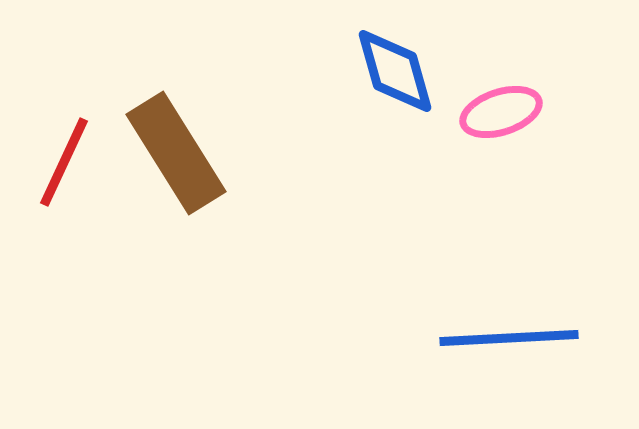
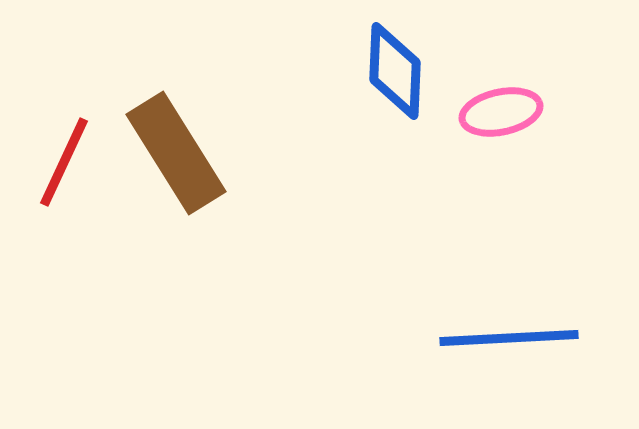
blue diamond: rotated 18 degrees clockwise
pink ellipse: rotated 6 degrees clockwise
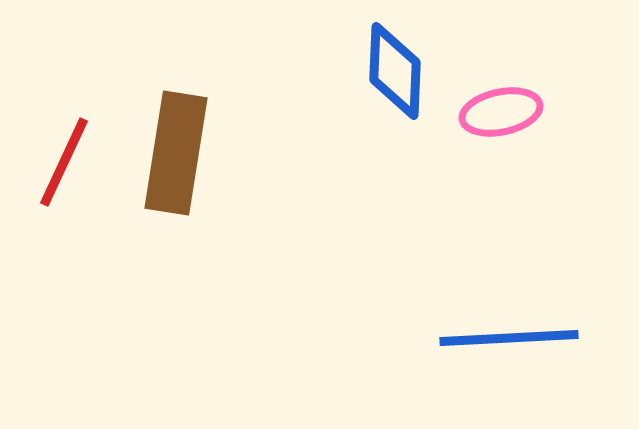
brown rectangle: rotated 41 degrees clockwise
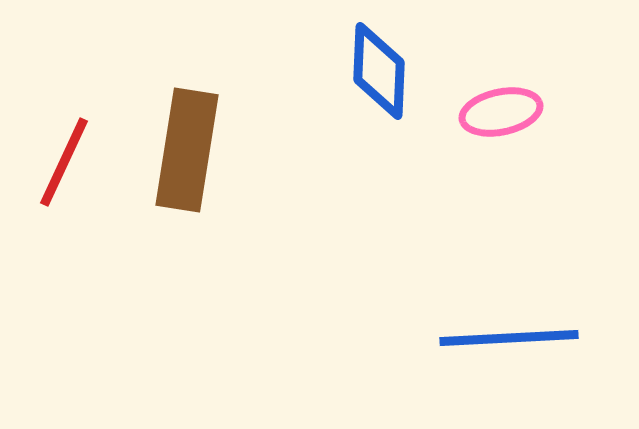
blue diamond: moved 16 px left
brown rectangle: moved 11 px right, 3 px up
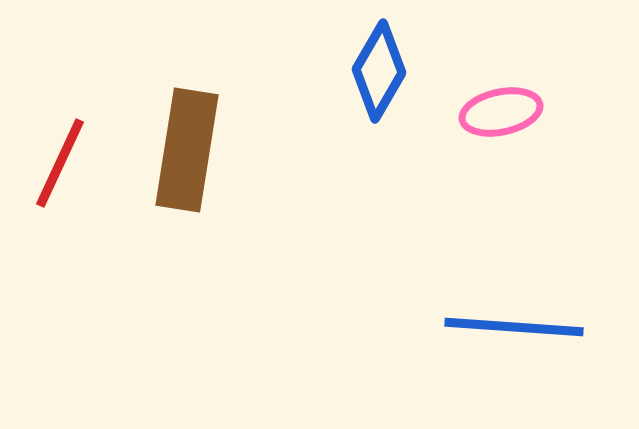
blue diamond: rotated 28 degrees clockwise
red line: moved 4 px left, 1 px down
blue line: moved 5 px right, 11 px up; rotated 7 degrees clockwise
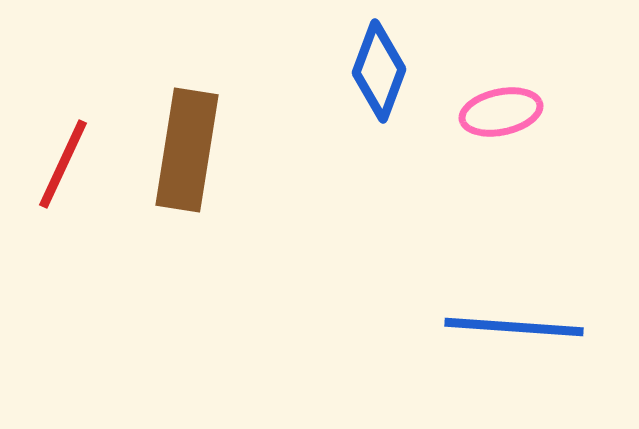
blue diamond: rotated 10 degrees counterclockwise
red line: moved 3 px right, 1 px down
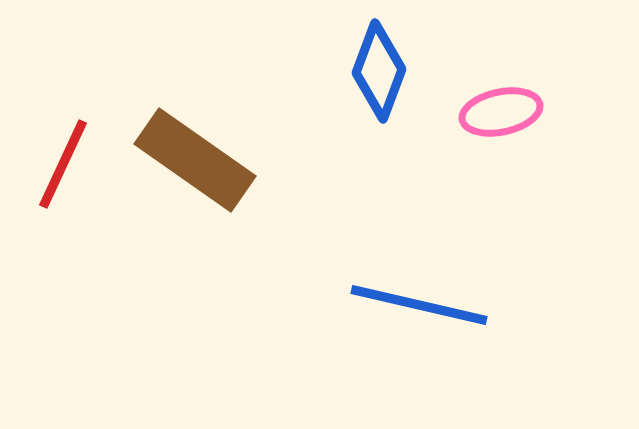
brown rectangle: moved 8 px right, 10 px down; rotated 64 degrees counterclockwise
blue line: moved 95 px left, 22 px up; rotated 9 degrees clockwise
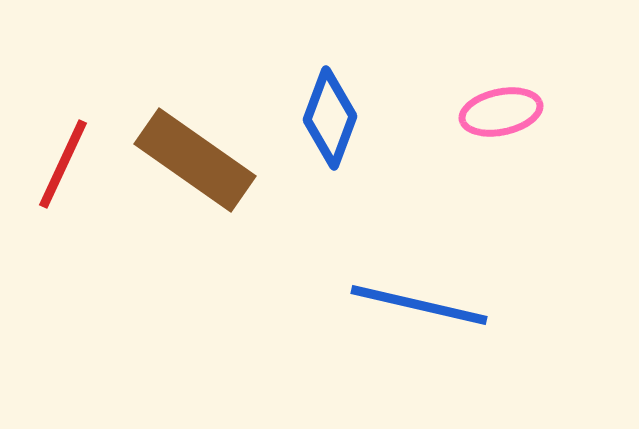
blue diamond: moved 49 px left, 47 px down
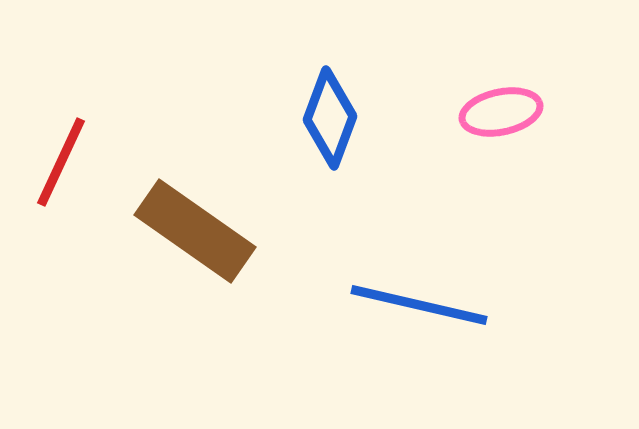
brown rectangle: moved 71 px down
red line: moved 2 px left, 2 px up
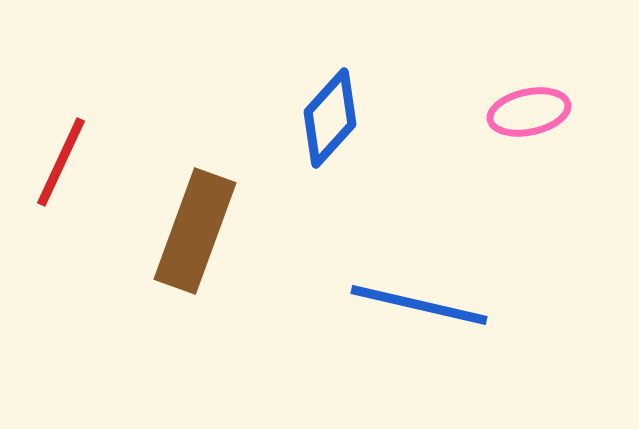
pink ellipse: moved 28 px right
blue diamond: rotated 22 degrees clockwise
brown rectangle: rotated 75 degrees clockwise
